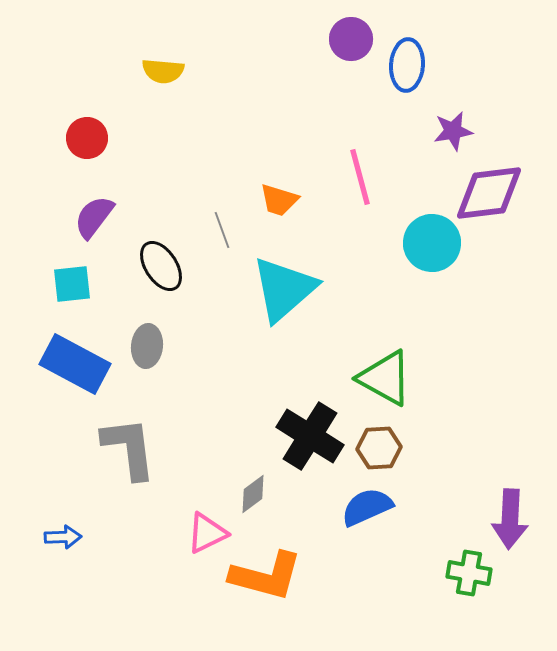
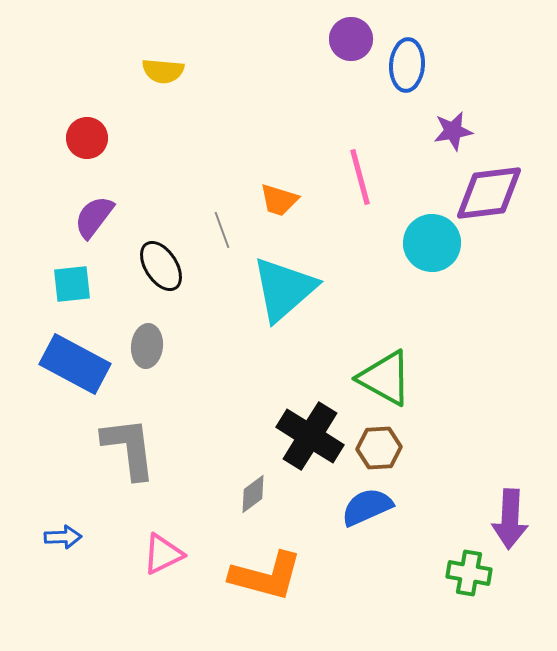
pink triangle: moved 44 px left, 21 px down
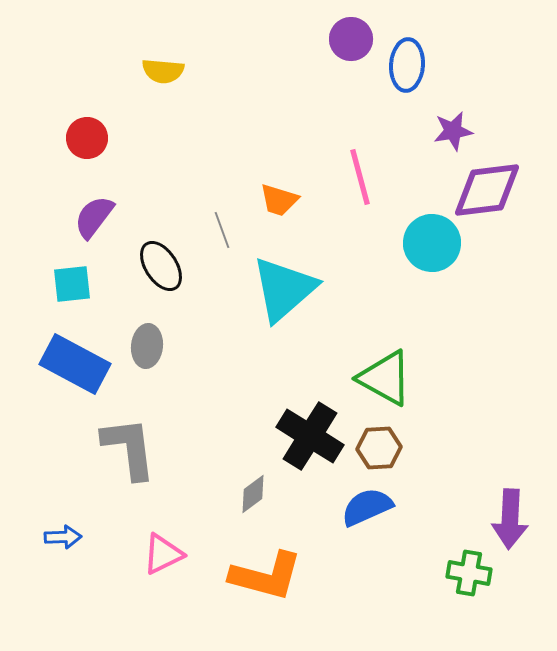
purple diamond: moved 2 px left, 3 px up
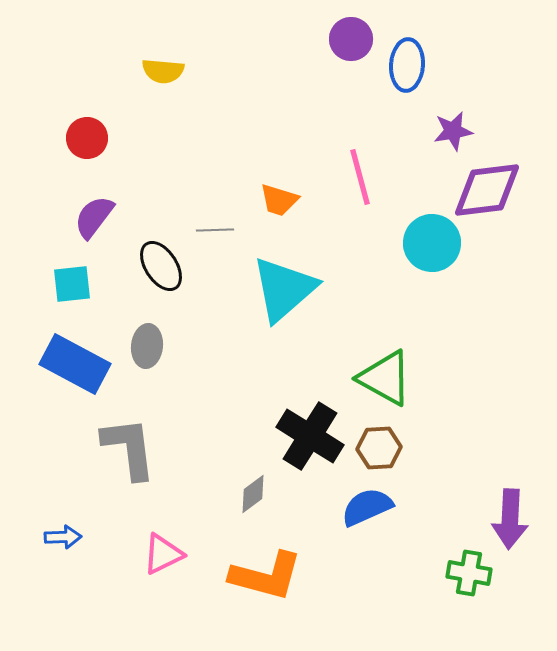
gray line: moved 7 px left; rotated 72 degrees counterclockwise
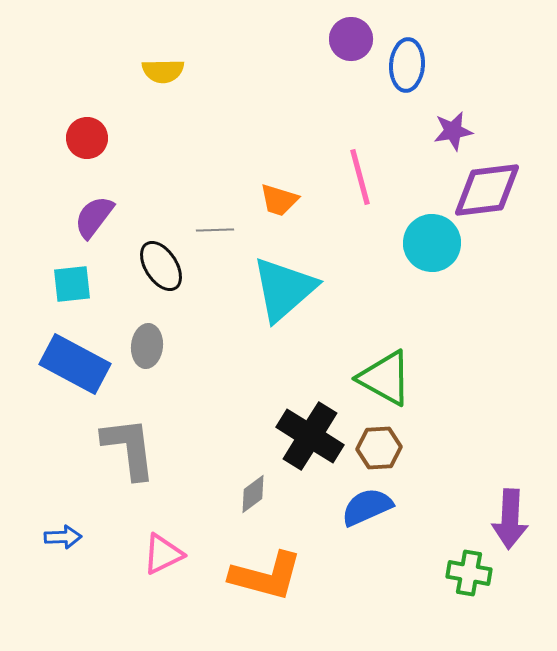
yellow semicircle: rotated 6 degrees counterclockwise
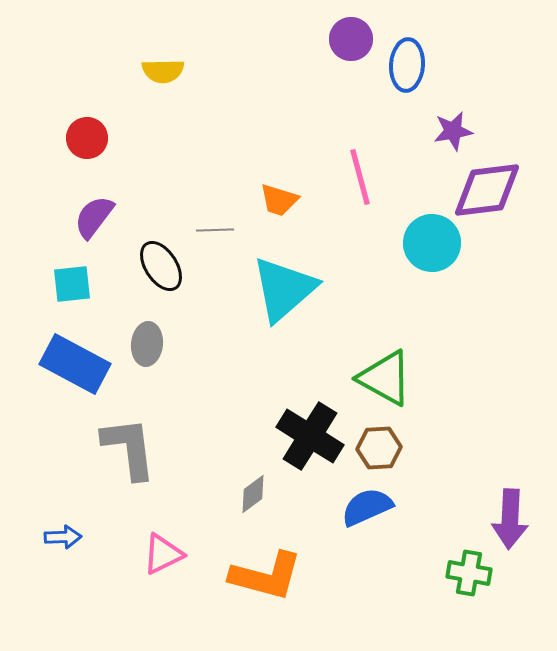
gray ellipse: moved 2 px up
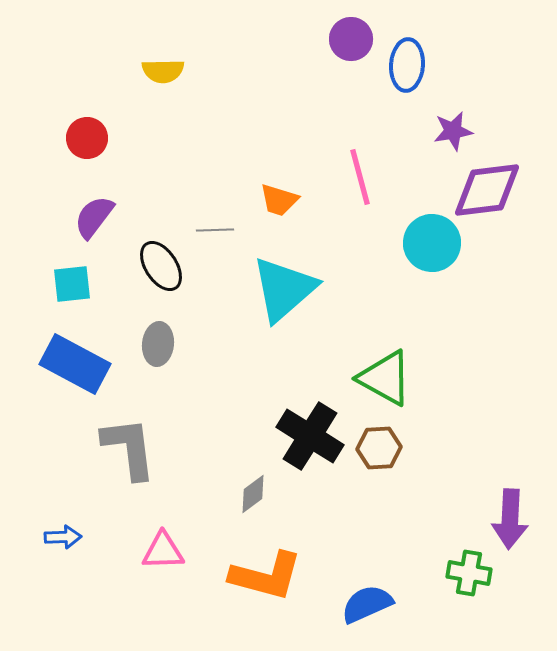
gray ellipse: moved 11 px right
blue semicircle: moved 97 px down
pink triangle: moved 3 px up; rotated 24 degrees clockwise
